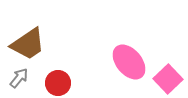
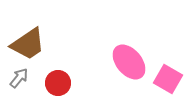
pink square: rotated 16 degrees counterclockwise
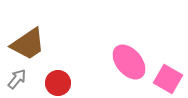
gray arrow: moved 2 px left, 1 px down
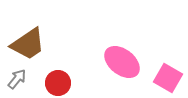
pink ellipse: moved 7 px left; rotated 12 degrees counterclockwise
pink square: moved 1 px up
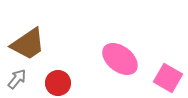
pink ellipse: moved 2 px left, 3 px up
